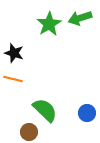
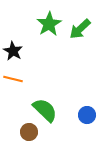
green arrow: moved 11 px down; rotated 25 degrees counterclockwise
black star: moved 1 px left, 2 px up; rotated 12 degrees clockwise
blue circle: moved 2 px down
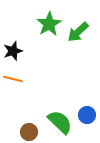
green arrow: moved 2 px left, 3 px down
black star: rotated 24 degrees clockwise
green semicircle: moved 15 px right, 12 px down
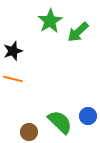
green star: moved 1 px right, 3 px up
blue circle: moved 1 px right, 1 px down
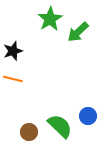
green star: moved 2 px up
green semicircle: moved 4 px down
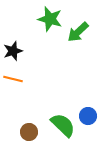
green star: rotated 25 degrees counterclockwise
green semicircle: moved 3 px right, 1 px up
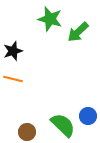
brown circle: moved 2 px left
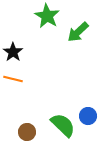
green star: moved 3 px left, 3 px up; rotated 15 degrees clockwise
black star: moved 1 px down; rotated 18 degrees counterclockwise
